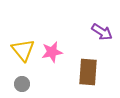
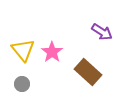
pink star: rotated 25 degrees counterclockwise
brown rectangle: rotated 52 degrees counterclockwise
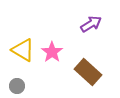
purple arrow: moved 11 px left, 8 px up; rotated 65 degrees counterclockwise
yellow triangle: rotated 20 degrees counterclockwise
gray circle: moved 5 px left, 2 px down
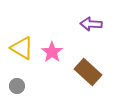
purple arrow: rotated 145 degrees counterclockwise
yellow triangle: moved 1 px left, 2 px up
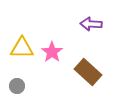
yellow triangle: rotated 30 degrees counterclockwise
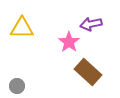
purple arrow: rotated 15 degrees counterclockwise
yellow triangle: moved 20 px up
pink star: moved 17 px right, 10 px up
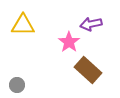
yellow triangle: moved 1 px right, 3 px up
brown rectangle: moved 2 px up
gray circle: moved 1 px up
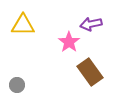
brown rectangle: moved 2 px right, 2 px down; rotated 12 degrees clockwise
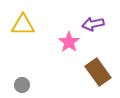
purple arrow: moved 2 px right
brown rectangle: moved 8 px right
gray circle: moved 5 px right
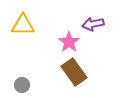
brown rectangle: moved 24 px left
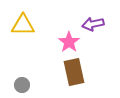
brown rectangle: rotated 24 degrees clockwise
